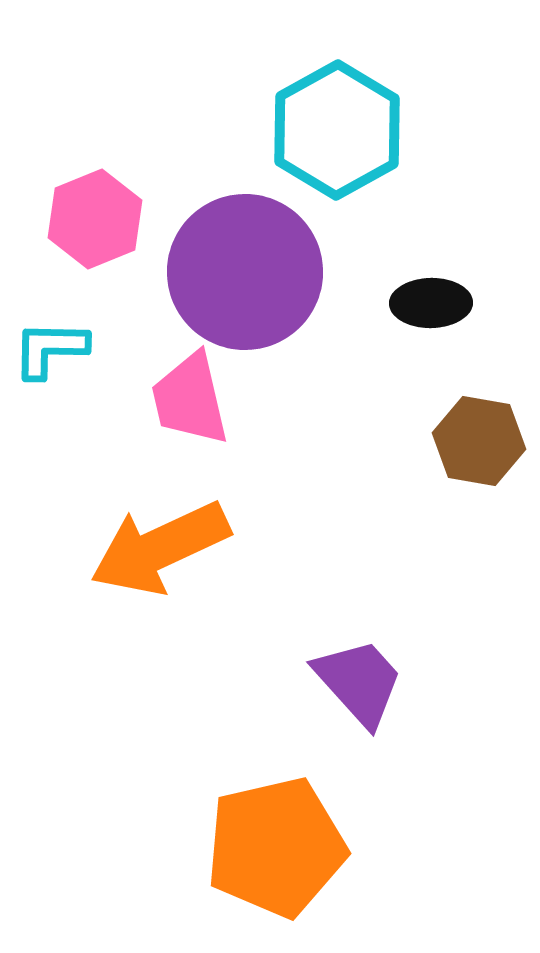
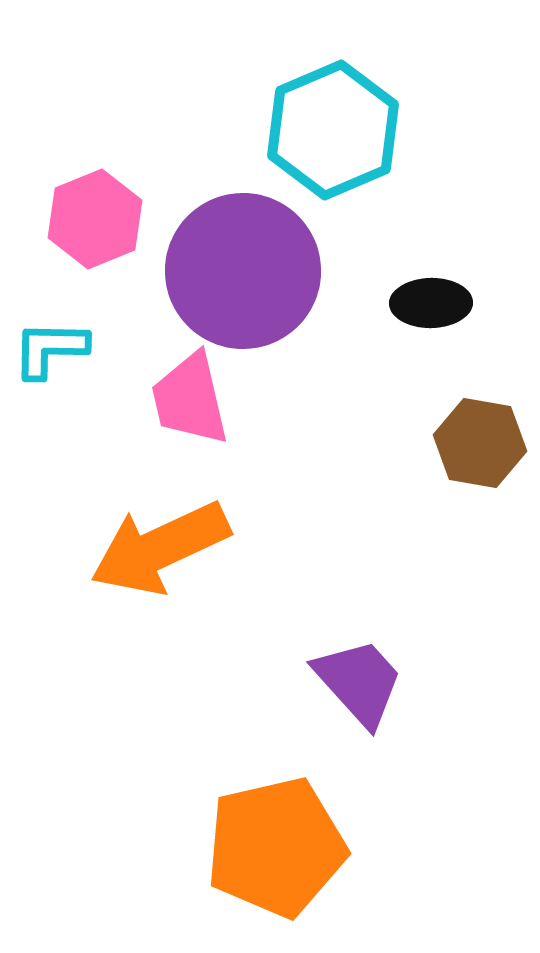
cyan hexagon: moved 4 px left; rotated 6 degrees clockwise
purple circle: moved 2 px left, 1 px up
brown hexagon: moved 1 px right, 2 px down
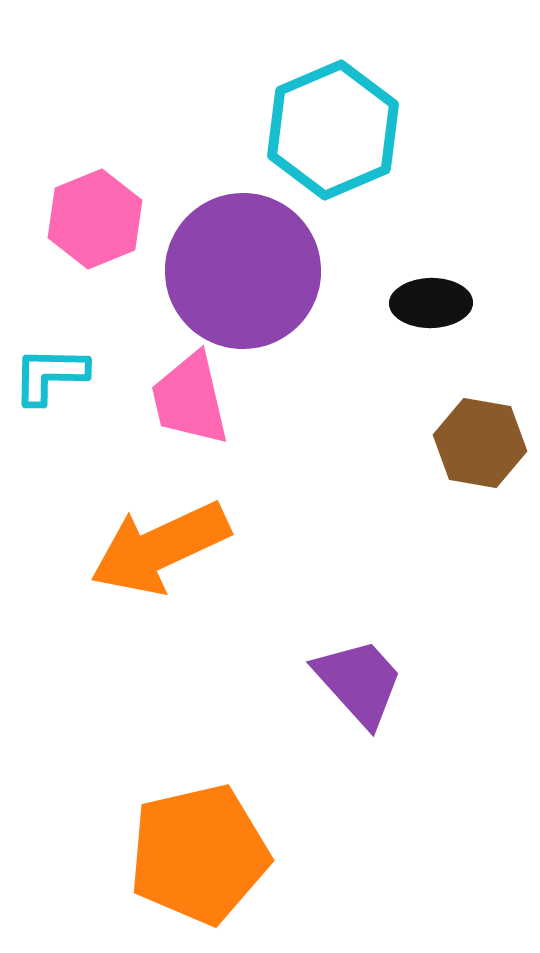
cyan L-shape: moved 26 px down
orange pentagon: moved 77 px left, 7 px down
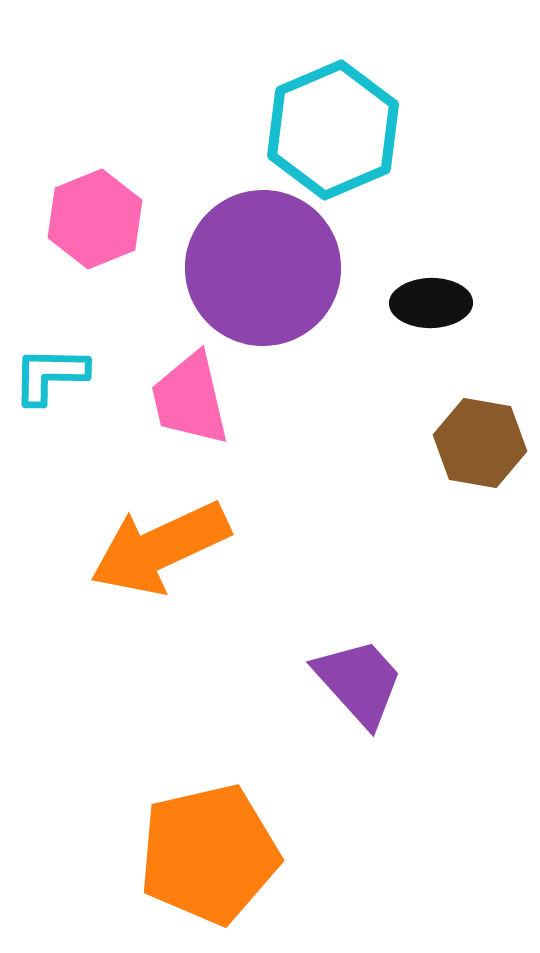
purple circle: moved 20 px right, 3 px up
orange pentagon: moved 10 px right
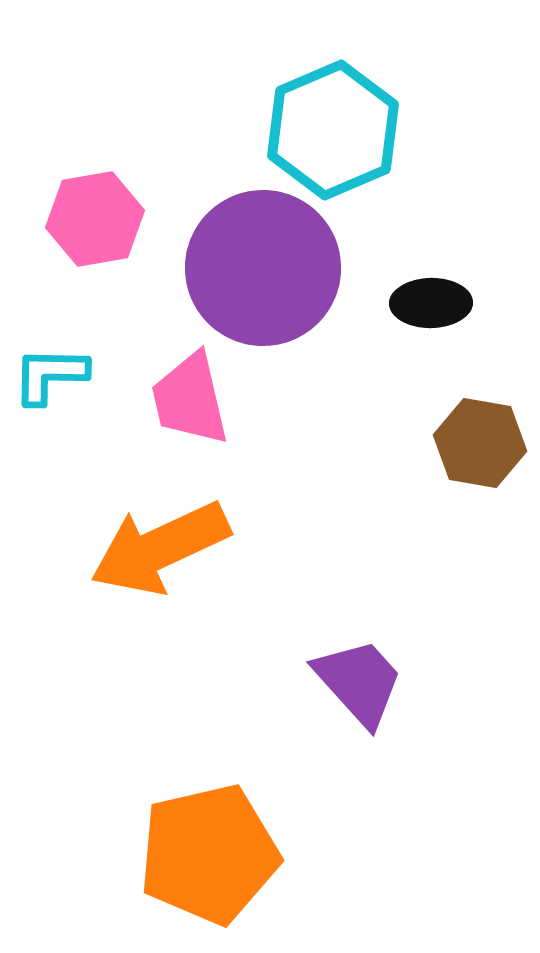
pink hexagon: rotated 12 degrees clockwise
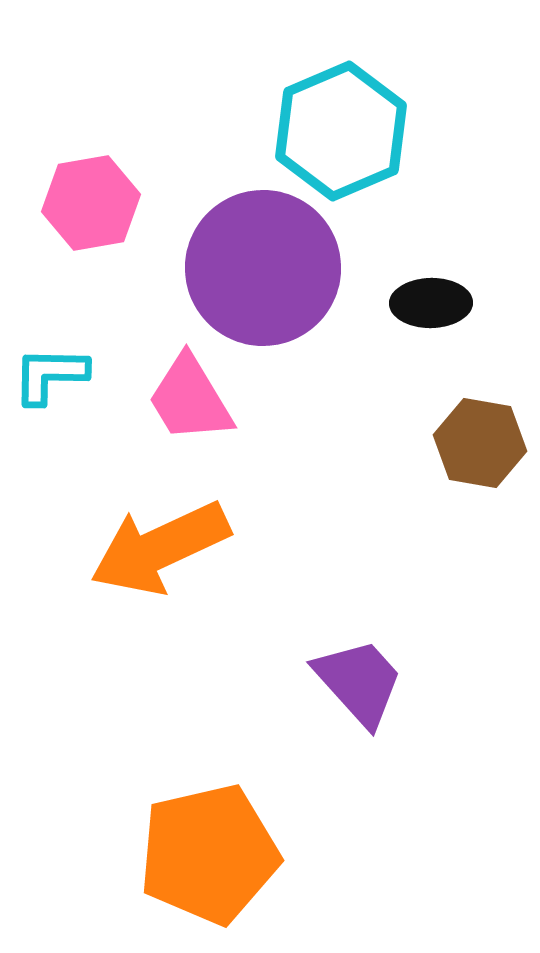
cyan hexagon: moved 8 px right, 1 px down
pink hexagon: moved 4 px left, 16 px up
pink trapezoid: rotated 18 degrees counterclockwise
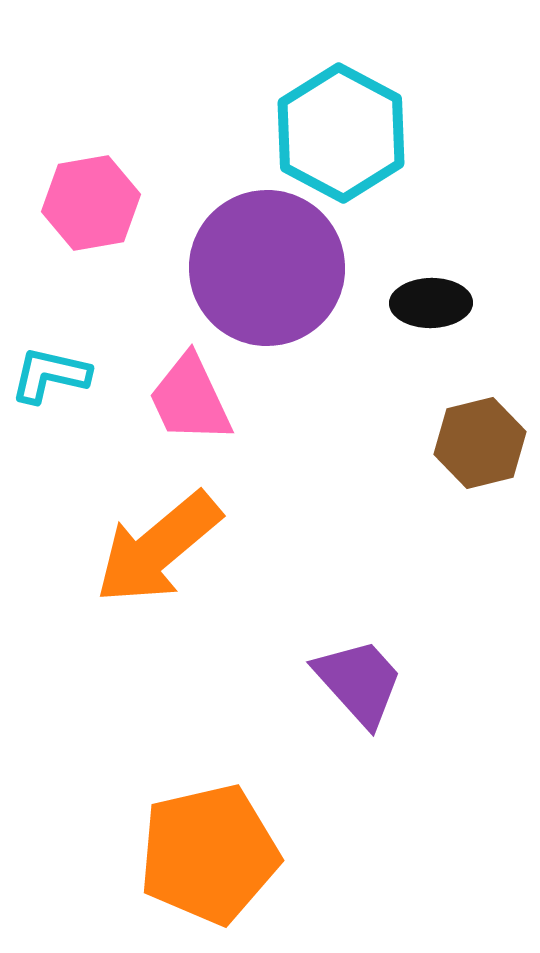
cyan hexagon: moved 2 px down; rotated 9 degrees counterclockwise
purple circle: moved 4 px right
cyan L-shape: rotated 12 degrees clockwise
pink trapezoid: rotated 6 degrees clockwise
brown hexagon: rotated 24 degrees counterclockwise
orange arrow: moved 2 px left; rotated 15 degrees counterclockwise
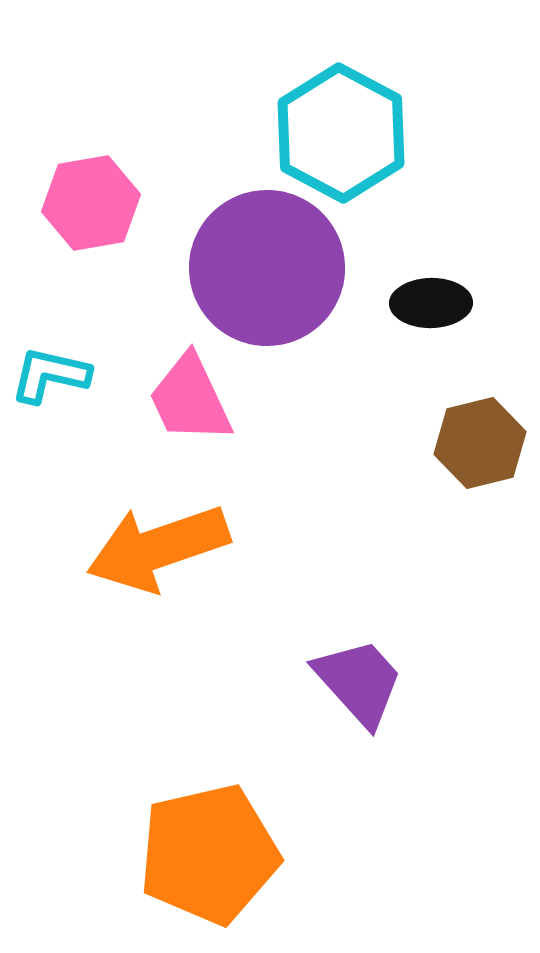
orange arrow: rotated 21 degrees clockwise
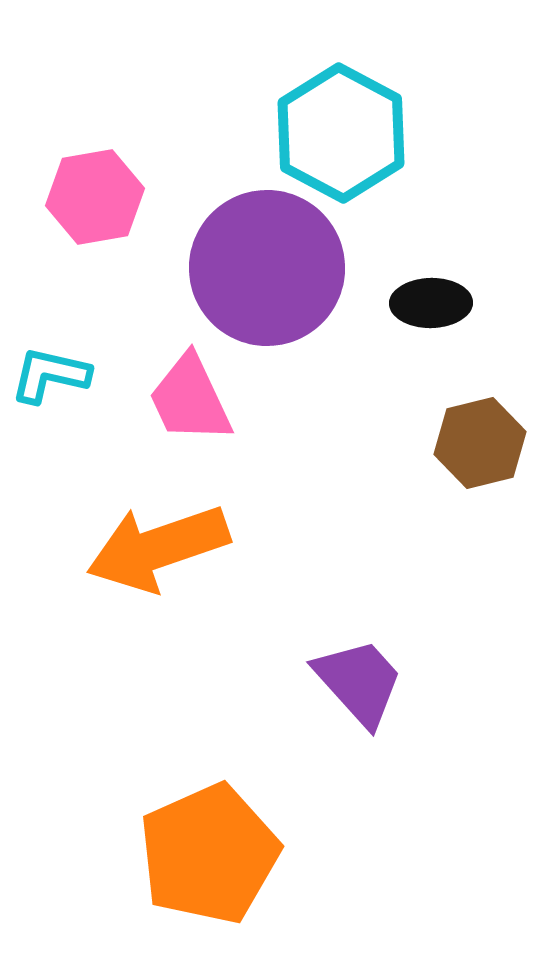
pink hexagon: moved 4 px right, 6 px up
orange pentagon: rotated 11 degrees counterclockwise
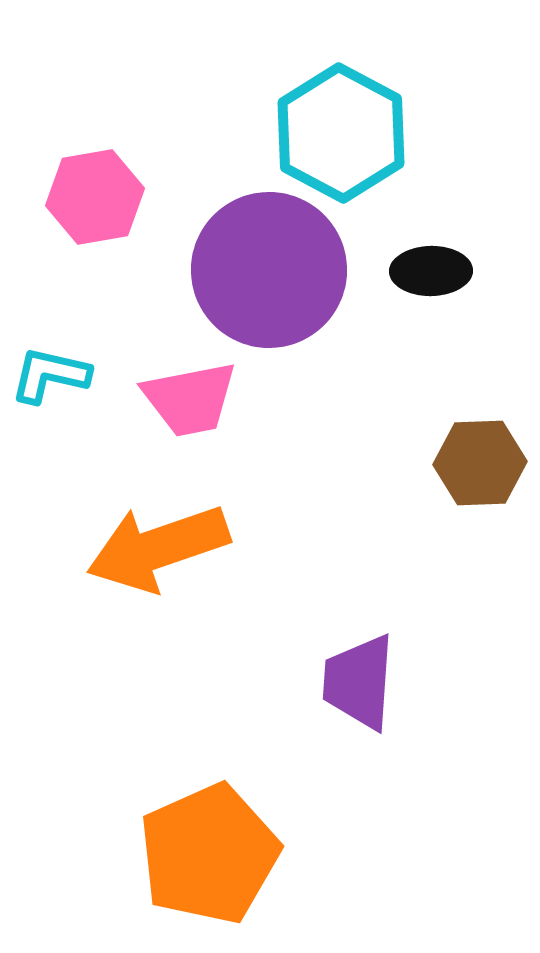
purple circle: moved 2 px right, 2 px down
black ellipse: moved 32 px up
pink trapezoid: rotated 76 degrees counterclockwise
brown hexagon: moved 20 px down; rotated 12 degrees clockwise
purple trapezoid: rotated 134 degrees counterclockwise
